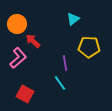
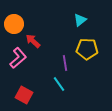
cyan triangle: moved 7 px right, 1 px down
orange circle: moved 3 px left
yellow pentagon: moved 2 px left, 2 px down
cyan line: moved 1 px left, 1 px down
red square: moved 1 px left, 1 px down
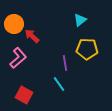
red arrow: moved 1 px left, 5 px up
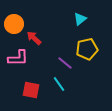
cyan triangle: moved 1 px up
red arrow: moved 2 px right, 2 px down
yellow pentagon: rotated 15 degrees counterclockwise
pink L-shape: rotated 40 degrees clockwise
purple line: rotated 42 degrees counterclockwise
red square: moved 7 px right, 5 px up; rotated 18 degrees counterclockwise
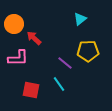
yellow pentagon: moved 1 px right, 2 px down; rotated 10 degrees clockwise
